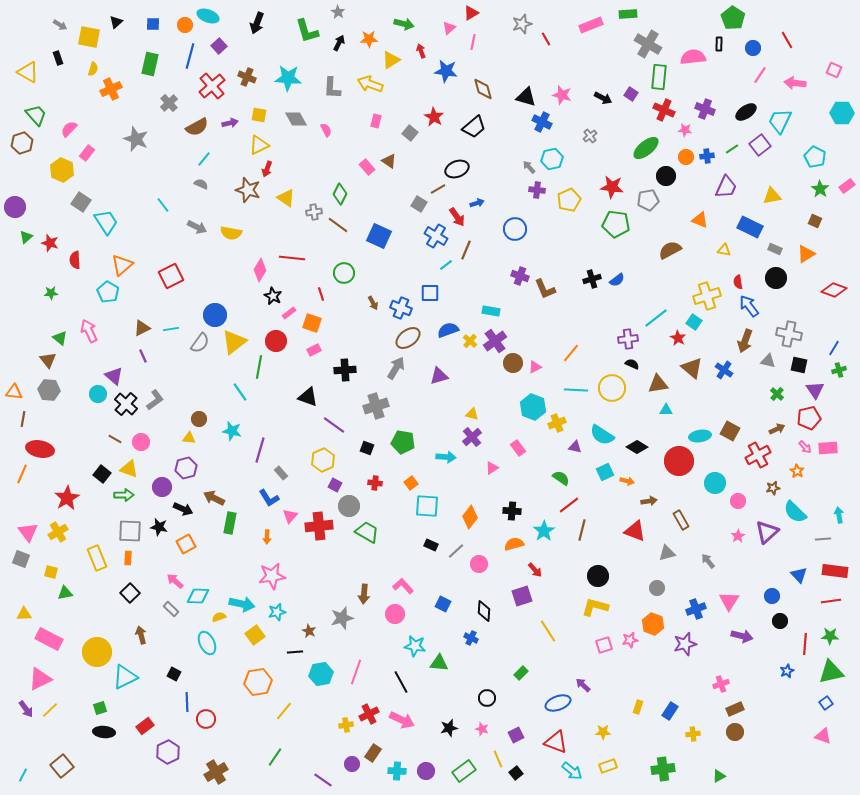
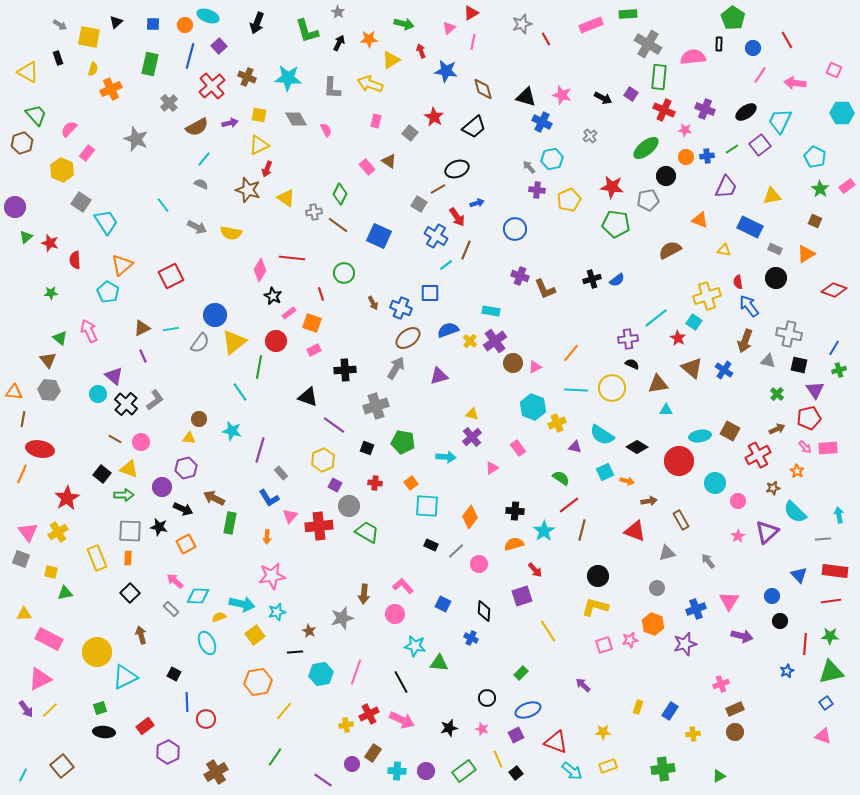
black cross at (512, 511): moved 3 px right
blue ellipse at (558, 703): moved 30 px left, 7 px down
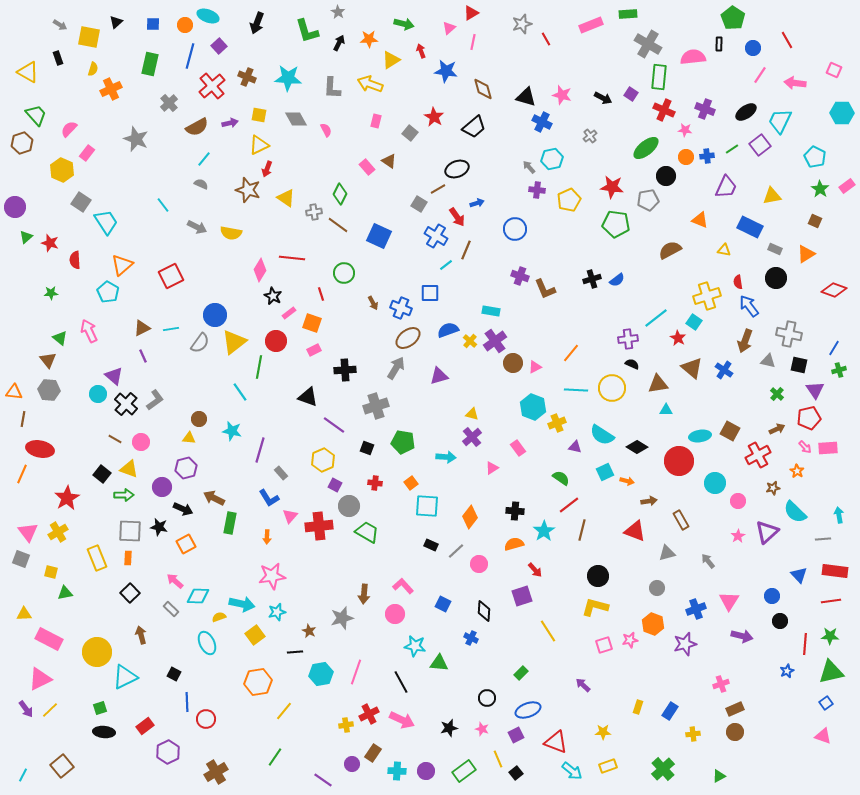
green cross at (663, 769): rotated 35 degrees counterclockwise
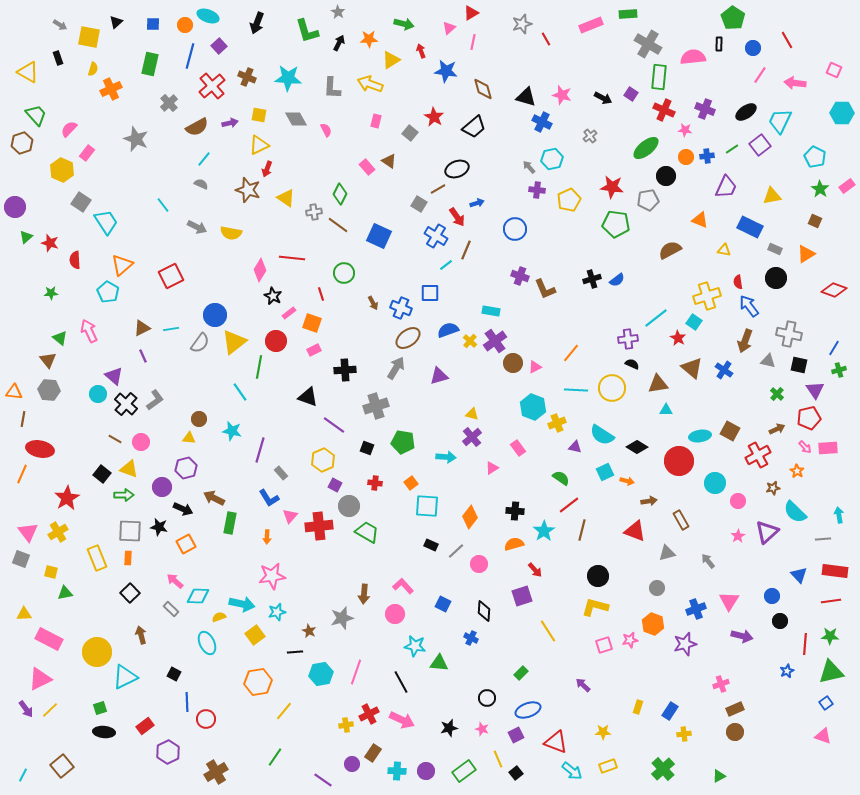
yellow cross at (693, 734): moved 9 px left
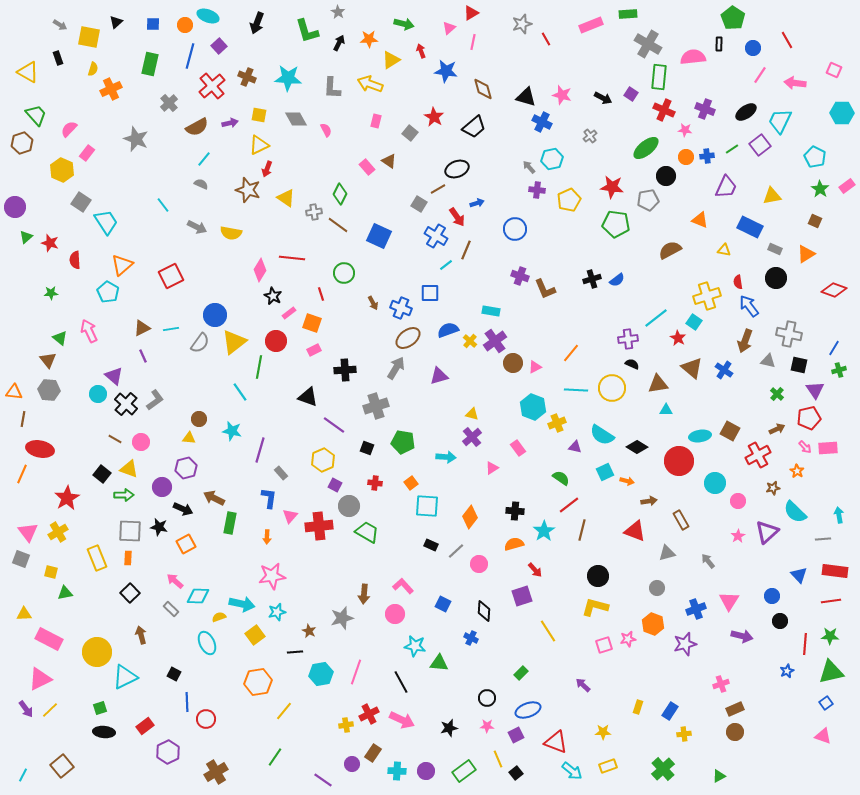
blue L-shape at (269, 498): rotated 140 degrees counterclockwise
pink star at (630, 640): moved 2 px left, 1 px up
pink star at (482, 729): moved 5 px right, 3 px up; rotated 16 degrees counterclockwise
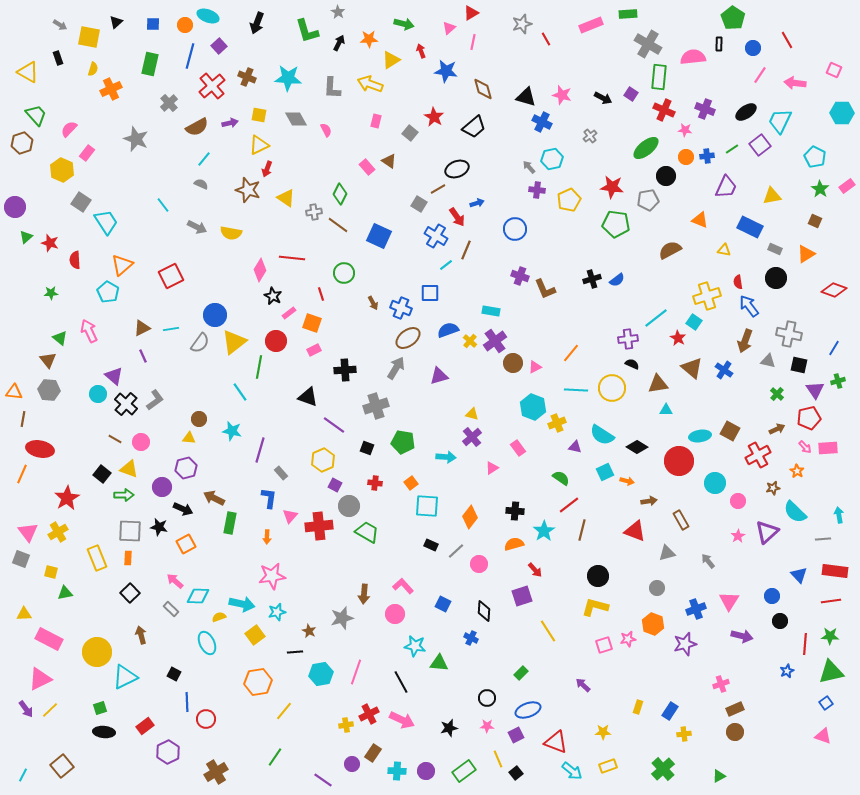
green cross at (839, 370): moved 1 px left, 11 px down
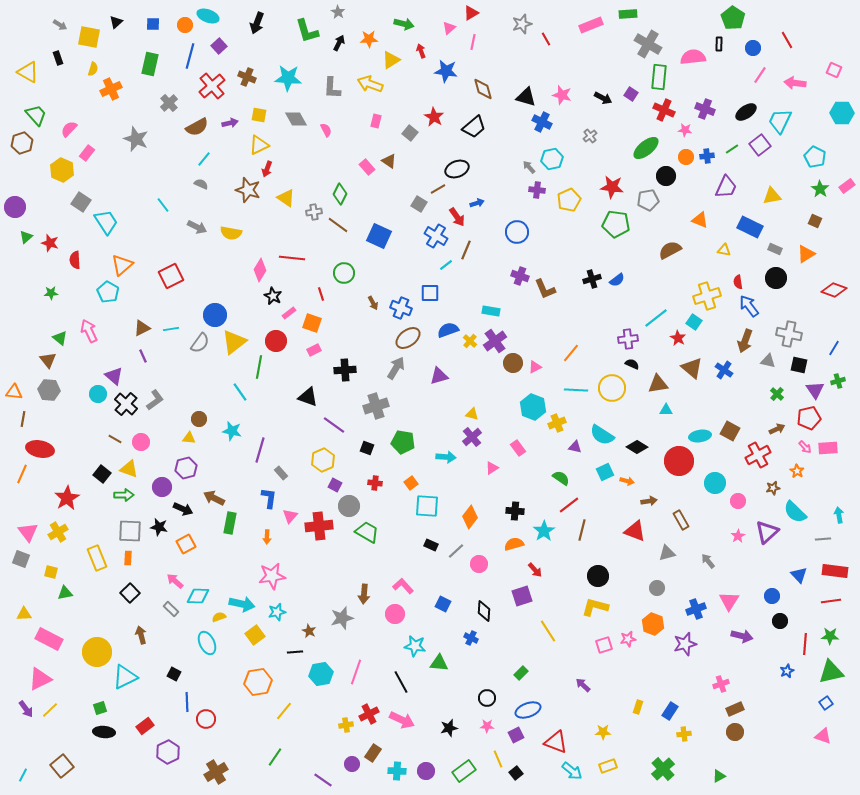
blue circle at (515, 229): moved 2 px right, 3 px down
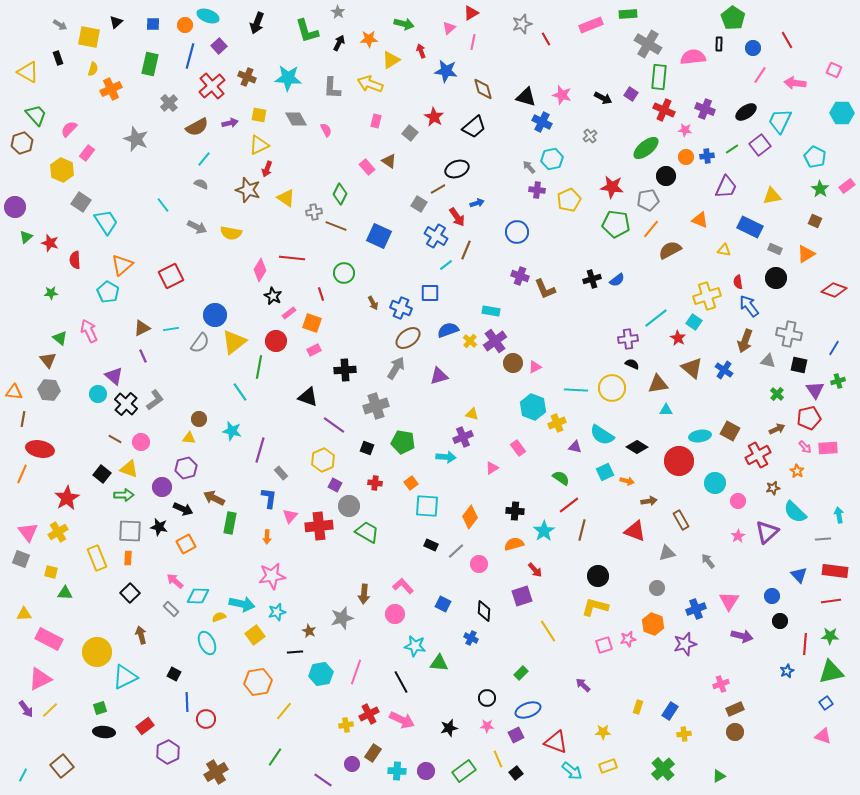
brown line at (338, 225): moved 2 px left, 1 px down; rotated 15 degrees counterclockwise
orange line at (571, 353): moved 80 px right, 124 px up
purple cross at (472, 437): moved 9 px left; rotated 18 degrees clockwise
green triangle at (65, 593): rotated 14 degrees clockwise
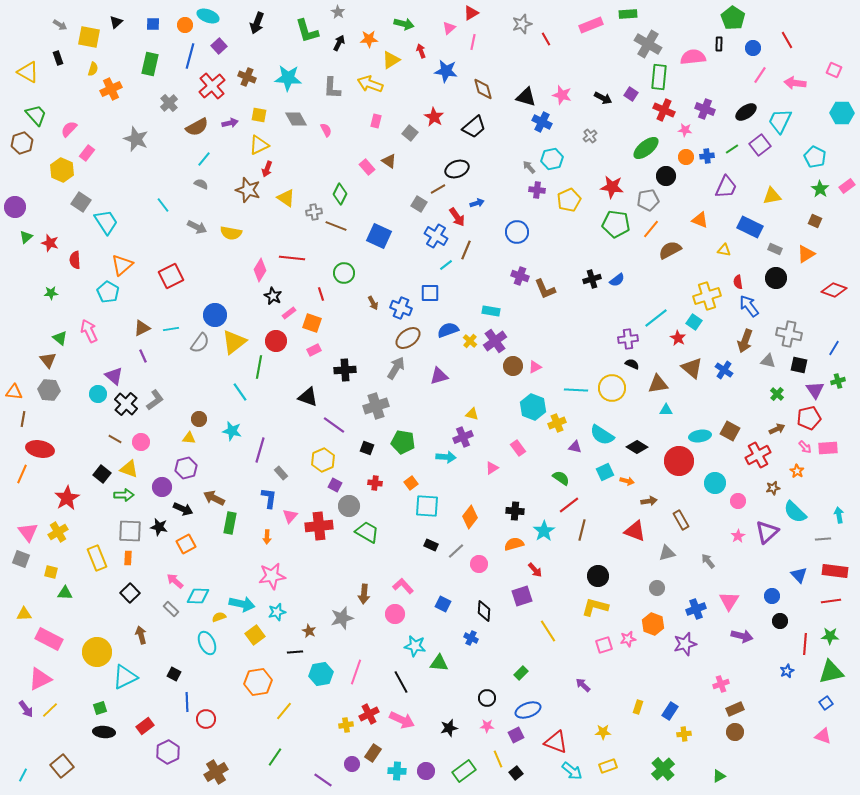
brown circle at (513, 363): moved 3 px down
